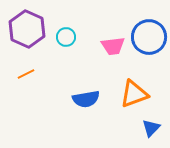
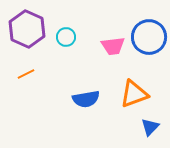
blue triangle: moved 1 px left, 1 px up
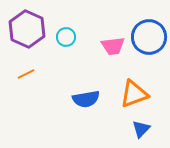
blue triangle: moved 9 px left, 2 px down
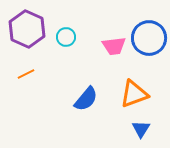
blue circle: moved 1 px down
pink trapezoid: moved 1 px right
blue semicircle: rotated 40 degrees counterclockwise
blue triangle: rotated 12 degrees counterclockwise
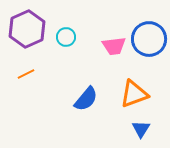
purple hexagon: rotated 12 degrees clockwise
blue circle: moved 1 px down
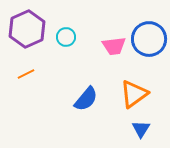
orange triangle: rotated 16 degrees counterclockwise
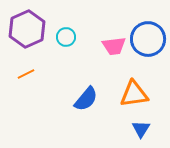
blue circle: moved 1 px left
orange triangle: rotated 28 degrees clockwise
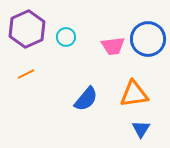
pink trapezoid: moved 1 px left
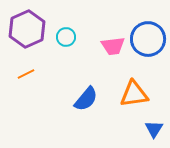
blue triangle: moved 13 px right
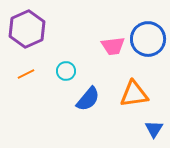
cyan circle: moved 34 px down
blue semicircle: moved 2 px right
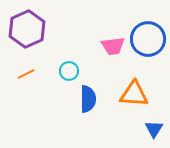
cyan circle: moved 3 px right
orange triangle: rotated 12 degrees clockwise
blue semicircle: rotated 40 degrees counterclockwise
